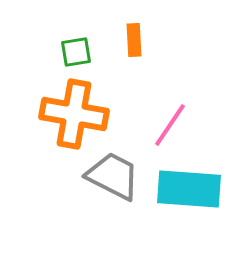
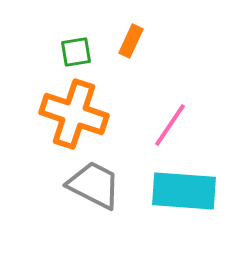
orange rectangle: moved 3 px left, 1 px down; rotated 28 degrees clockwise
orange cross: rotated 8 degrees clockwise
gray trapezoid: moved 19 px left, 9 px down
cyan rectangle: moved 5 px left, 2 px down
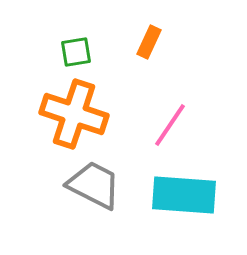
orange rectangle: moved 18 px right, 1 px down
cyan rectangle: moved 4 px down
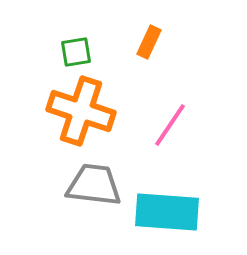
orange cross: moved 7 px right, 3 px up
gray trapezoid: rotated 20 degrees counterclockwise
cyan rectangle: moved 17 px left, 17 px down
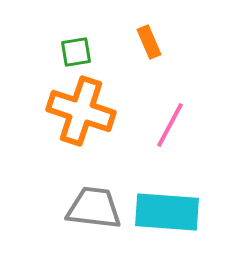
orange rectangle: rotated 48 degrees counterclockwise
pink line: rotated 6 degrees counterclockwise
gray trapezoid: moved 23 px down
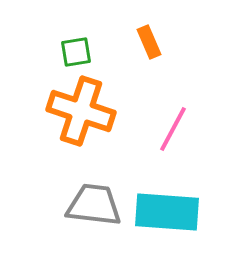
pink line: moved 3 px right, 4 px down
gray trapezoid: moved 3 px up
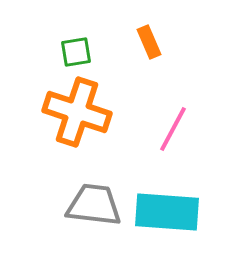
orange cross: moved 4 px left, 1 px down
